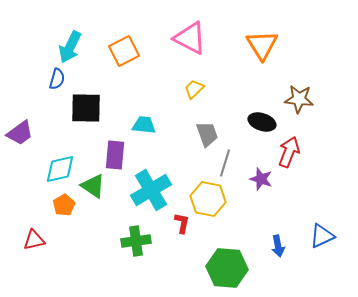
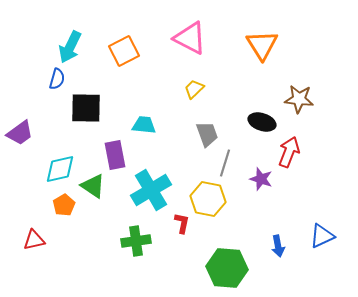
purple rectangle: rotated 16 degrees counterclockwise
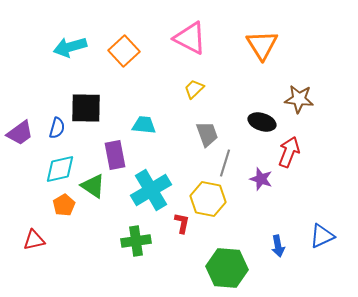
cyan arrow: rotated 48 degrees clockwise
orange square: rotated 16 degrees counterclockwise
blue semicircle: moved 49 px down
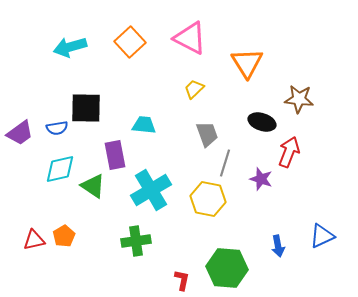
orange triangle: moved 15 px left, 18 px down
orange square: moved 6 px right, 9 px up
blue semicircle: rotated 65 degrees clockwise
orange pentagon: moved 31 px down
red L-shape: moved 57 px down
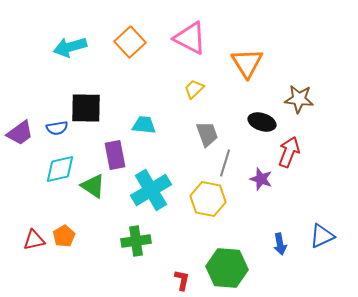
blue arrow: moved 2 px right, 2 px up
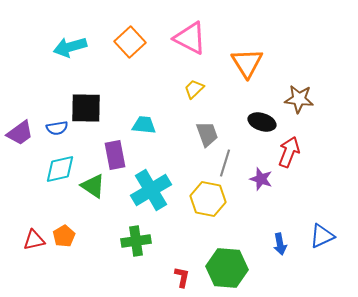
red L-shape: moved 3 px up
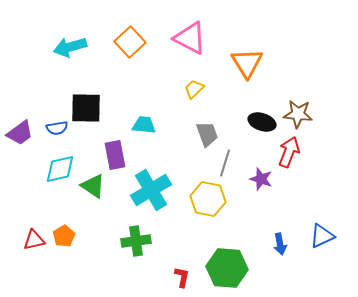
brown star: moved 1 px left, 15 px down
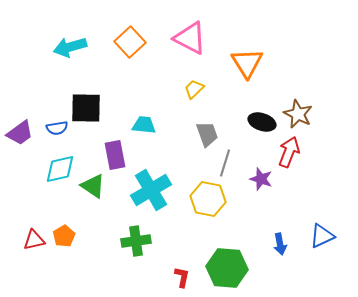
brown star: rotated 20 degrees clockwise
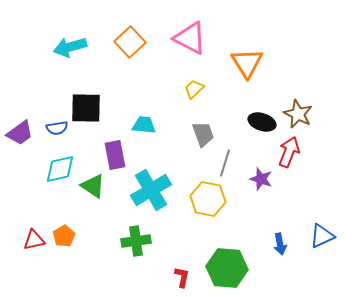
gray trapezoid: moved 4 px left
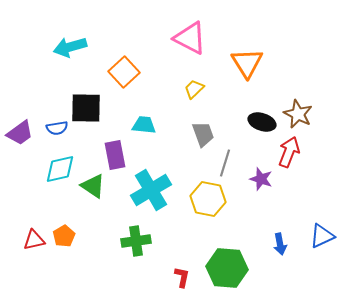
orange square: moved 6 px left, 30 px down
